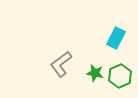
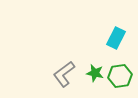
gray L-shape: moved 3 px right, 10 px down
green hexagon: rotated 15 degrees clockwise
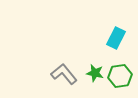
gray L-shape: rotated 88 degrees clockwise
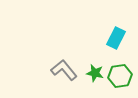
gray L-shape: moved 4 px up
